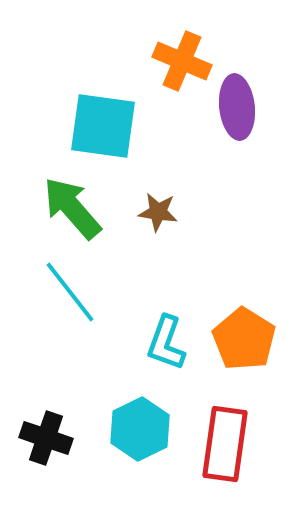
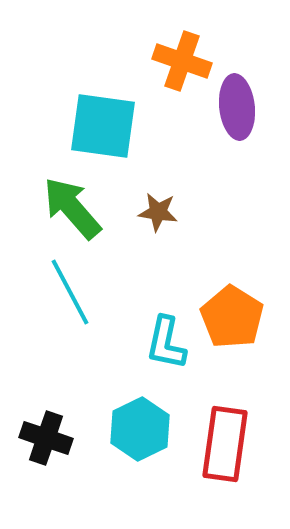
orange cross: rotated 4 degrees counterclockwise
cyan line: rotated 10 degrees clockwise
orange pentagon: moved 12 px left, 22 px up
cyan L-shape: rotated 8 degrees counterclockwise
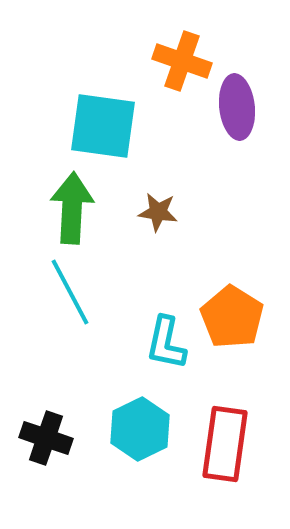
green arrow: rotated 44 degrees clockwise
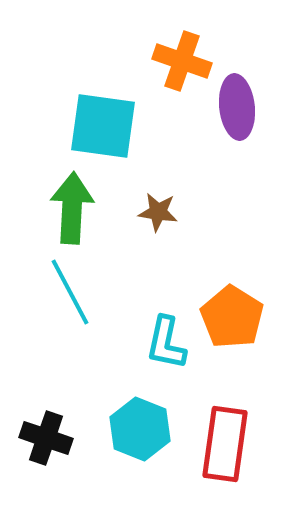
cyan hexagon: rotated 12 degrees counterclockwise
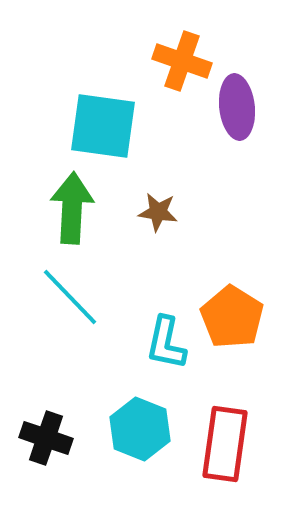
cyan line: moved 5 px down; rotated 16 degrees counterclockwise
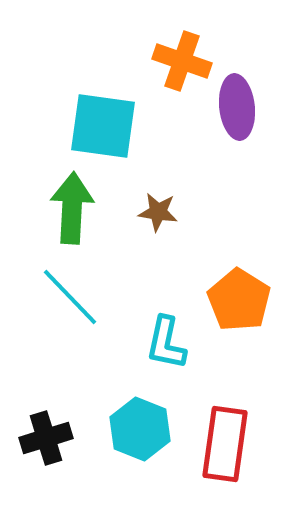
orange pentagon: moved 7 px right, 17 px up
black cross: rotated 36 degrees counterclockwise
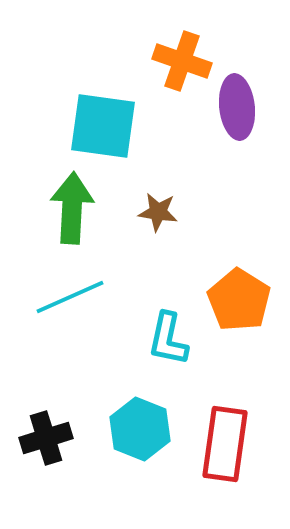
cyan line: rotated 70 degrees counterclockwise
cyan L-shape: moved 2 px right, 4 px up
